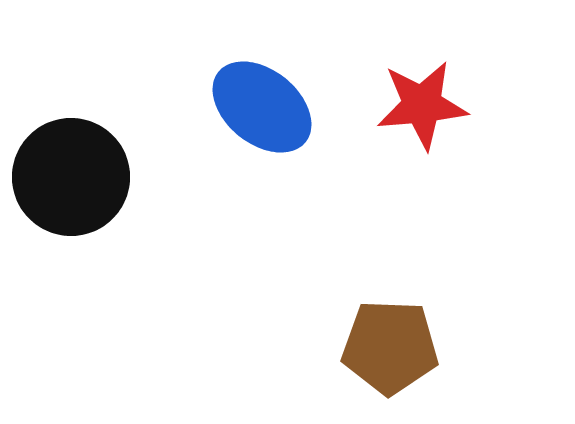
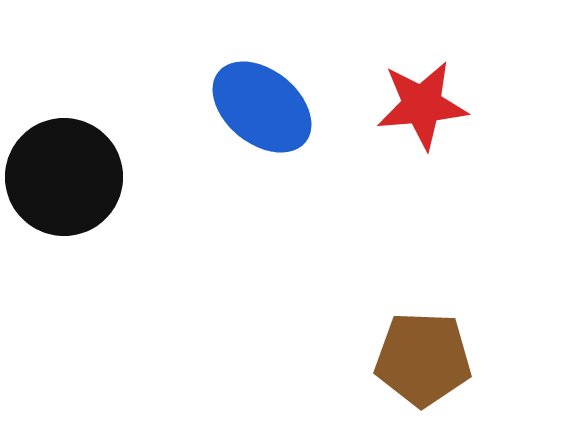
black circle: moved 7 px left
brown pentagon: moved 33 px right, 12 px down
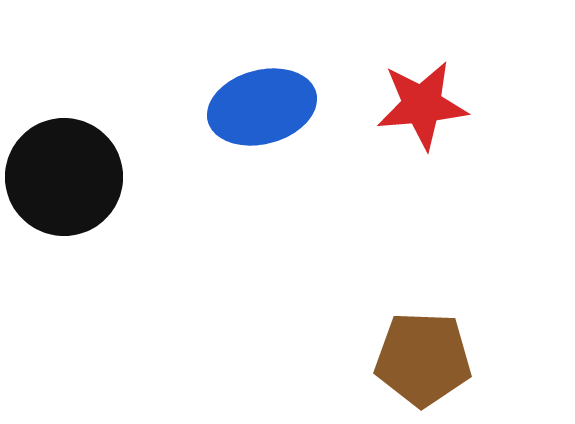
blue ellipse: rotated 54 degrees counterclockwise
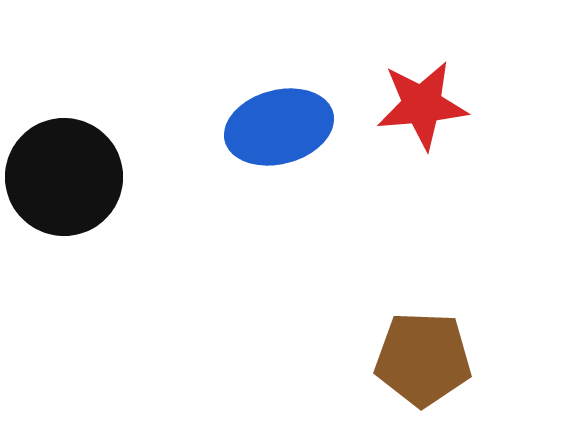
blue ellipse: moved 17 px right, 20 px down
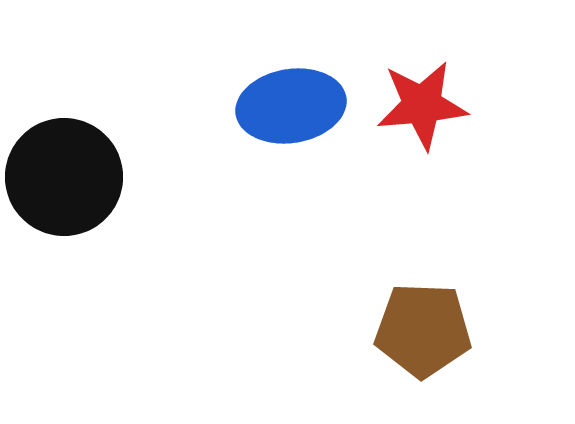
blue ellipse: moved 12 px right, 21 px up; rotated 6 degrees clockwise
brown pentagon: moved 29 px up
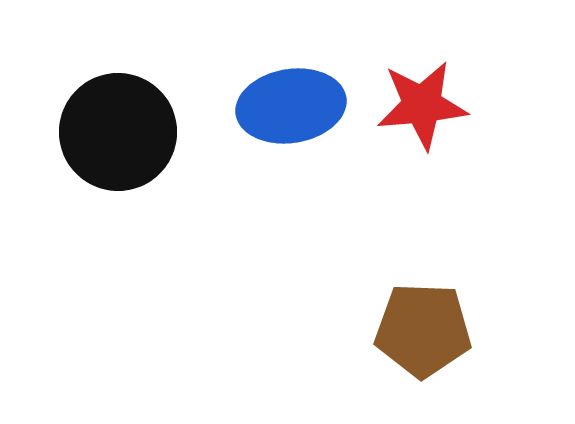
black circle: moved 54 px right, 45 px up
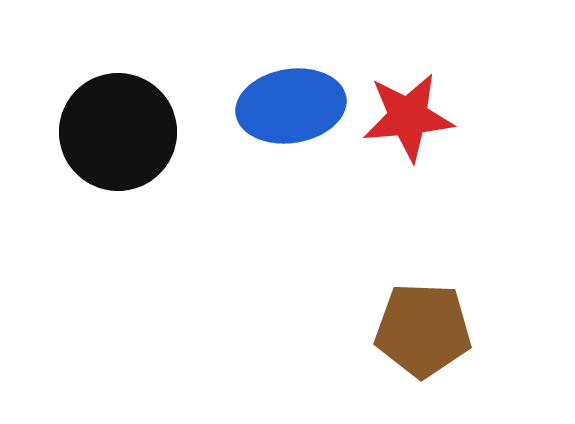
red star: moved 14 px left, 12 px down
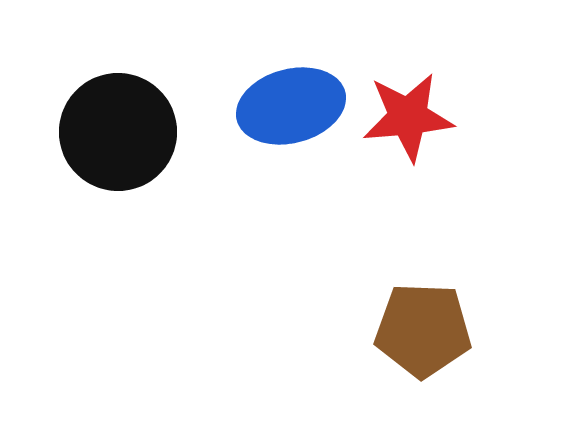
blue ellipse: rotated 6 degrees counterclockwise
